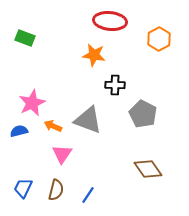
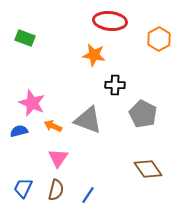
pink star: rotated 24 degrees counterclockwise
pink triangle: moved 4 px left, 4 px down
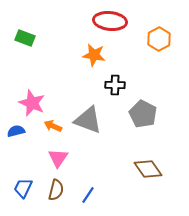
blue semicircle: moved 3 px left
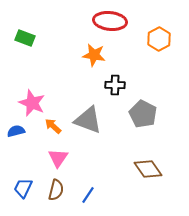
orange arrow: rotated 18 degrees clockwise
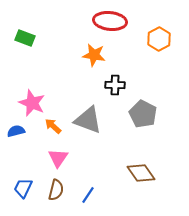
brown diamond: moved 7 px left, 4 px down
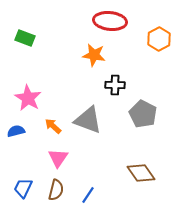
pink star: moved 4 px left, 5 px up; rotated 8 degrees clockwise
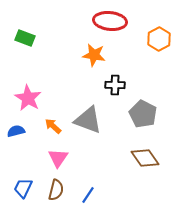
brown diamond: moved 4 px right, 15 px up
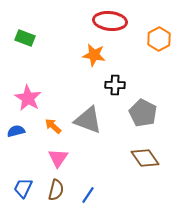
gray pentagon: moved 1 px up
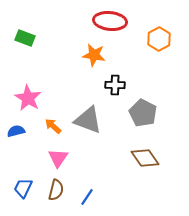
blue line: moved 1 px left, 2 px down
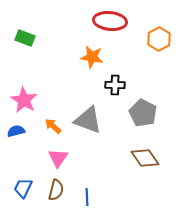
orange star: moved 2 px left, 2 px down
pink star: moved 4 px left, 2 px down
blue line: rotated 36 degrees counterclockwise
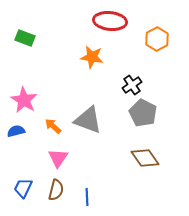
orange hexagon: moved 2 px left
black cross: moved 17 px right; rotated 36 degrees counterclockwise
